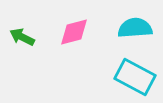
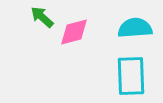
green arrow: moved 20 px right, 20 px up; rotated 15 degrees clockwise
cyan rectangle: moved 4 px left, 1 px up; rotated 60 degrees clockwise
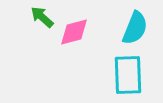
cyan semicircle: rotated 116 degrees clockwise
cyan rectangle: moved 3 px left, 1 px up
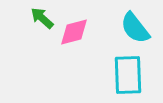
green arrow: moved 1 px down
cyan semicircle: rotated 120 degrees clockwise
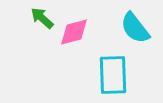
cyan rectangle: moved 15 px left
